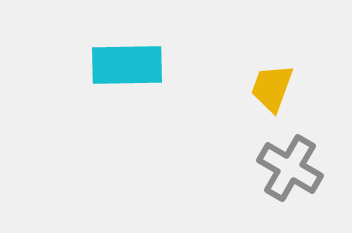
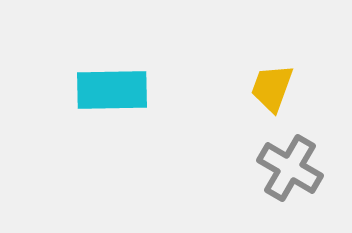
cyan rectangle: moved 15 px left, 25 px down
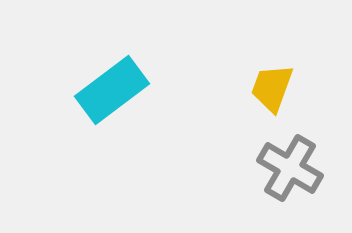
cyan rectangle: rotated 36 degrees counterclockwise
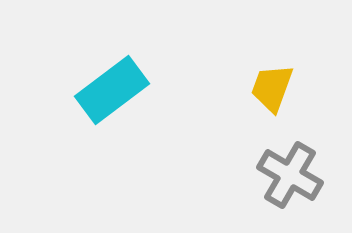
gray cross: moved 7 px down
